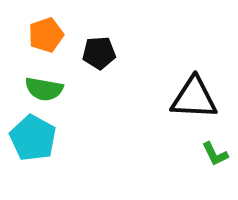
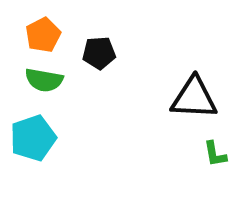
orange pentagon: moved 3 px left; rotated 8 degrees counterclockwise
green semicircle: moved 9 px up
cyan pentagon: rotated 24 degrees clockwise
green L-shape: rotated 16 degrees clockwise
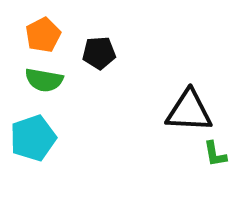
black triangle: moved 5 px left, 13 px down
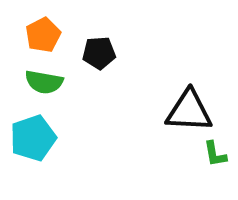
green semicircle: moved 2 px down
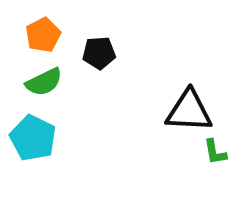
green semicircle: rotated 36 degrees counterclockwise
cyan pentagon: rotated 27 degrees counterclockwise
green L-shape: moved 2 px up
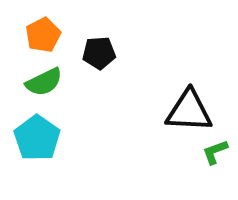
cyan pentagon: moved 4 px right; rotated 9 degrees clockwise
green L-shape: rotated 80 degrees clockwise
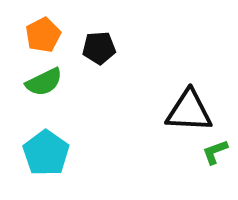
black pentagon: moved 5 px up
cyan pentagon: moved 9 px right, 15 px down
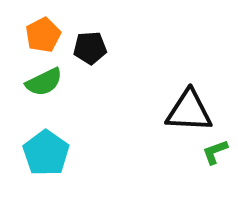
black pentagon: moved 9 px left
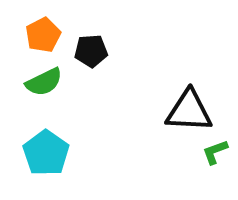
black pentagon: moved 1 px right, 3 px down
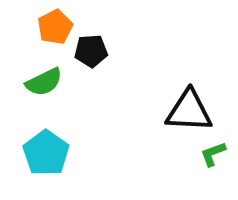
orange pentagon: moved 12 px right, 8 px up
green L-shape: moved 2 px left, 2 px down
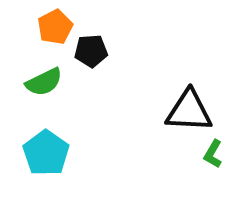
green L-shape: rotated 40 degrees counterclockwise
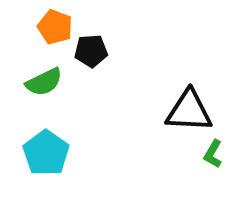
orange pentagon: rotated 24 degrees counterclockwise
